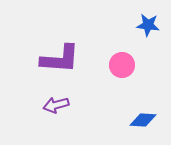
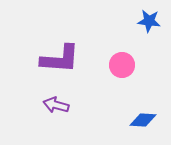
blue star: moved 1 px right, 4 px up
purple arrow: rotated 30 degrees clockwise
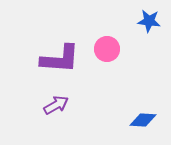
pink circle: moved 15 px left, 16 px up
purple arrow: rotated 135 degrees clockwise
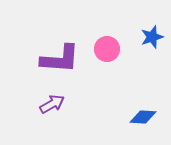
blue star: moved 3 px right, 16 px down; rotated 25 degrees counterclockwise
purple arrow: moved 4 px left, 1 px up
blue diamond: moved 3 px up
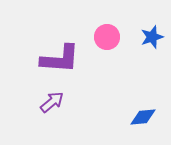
pink circle: moved 12 px up
purple arrow: moved 2 px up; rotated 10 degrees counterclockwise
blue diamond: rotated 8 degrees counterclockwise
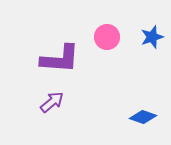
blue diamond: rotated 24 degrees clockwise
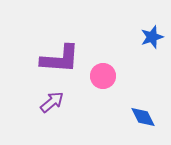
pink circle: moved 4 px left, 39 px down
blue diamond: rotated 44 degrees clockwise
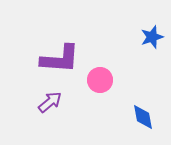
pink circle: moved 3 px left, 4 px down
purple arrow: moved 2 px left
blue diamond: rotated 16 degrees clockwise
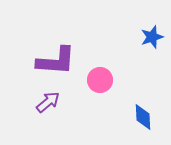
purple L-shape: moved 4 px left, 2 px down
purple arrow: moved 2 px left
blue diamond: rotated 8 degrees clockwise
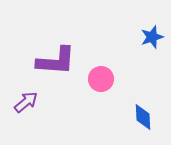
pink circle: moved 1 px right, 1 px up
purple arrow: moved 22 px left
